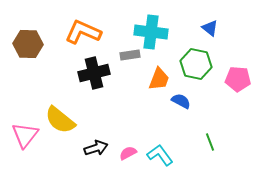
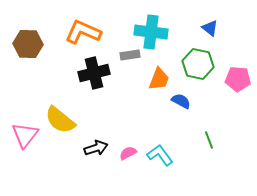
green hexagon: moved 2 px right
green line: moved 1 px left, 2 px up
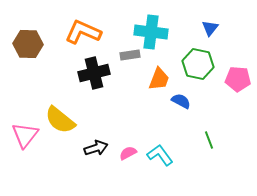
blue triangle: rotated 30 degrees clockwise
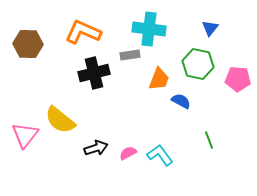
cyan cross: moved 2 px left, 3 px up
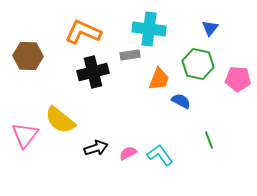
brown hexagon: moved 12 px down
black cross: moved 1 px left, 1 px up
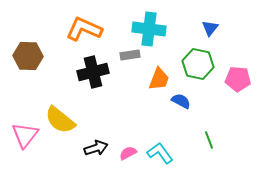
orange L-shape: moved 1 px right, 3 px up
cyan L-shape: moved 2 px up
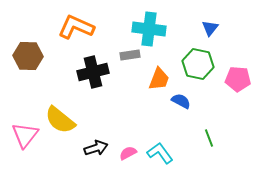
orange L-shape: moved 8 px left, 2 px up
green line: moved 2 px up
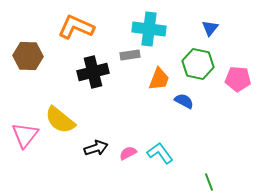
blue semicircle: moved 3 px right
green line: moved 44 px down
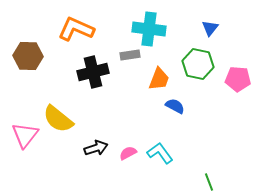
orange L-shape: moved 2 px down
blue semicircle: moved 9 px left, 5 px down
yellow semicircle: moved 2 px left, 1 px up
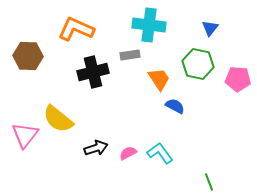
cyan cross: moved 4 px up
orange trapezoid: rotated 55 degrees counterclockwise
